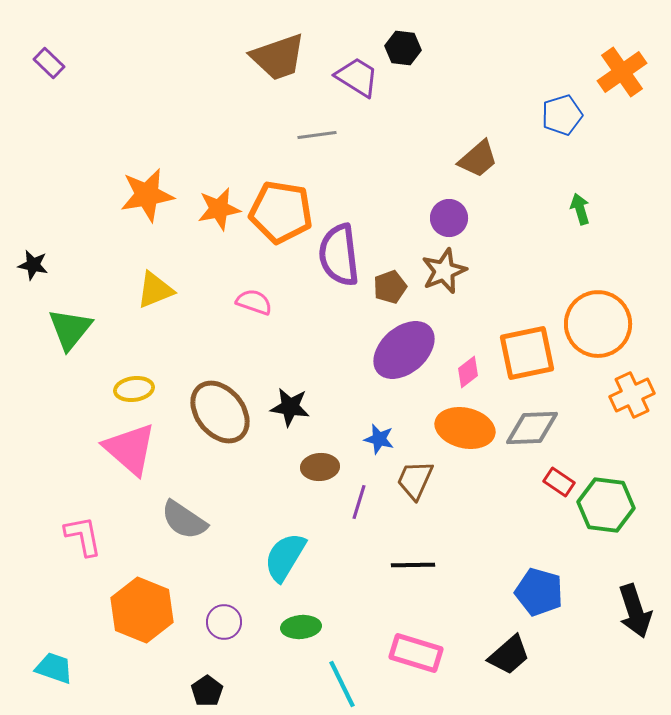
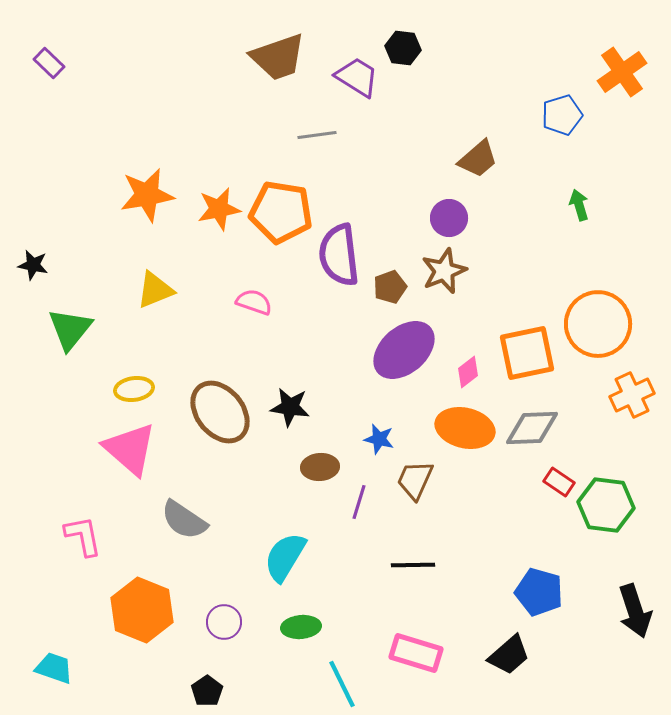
green arrow at (580, 209): moved 1 px left, 4 px up
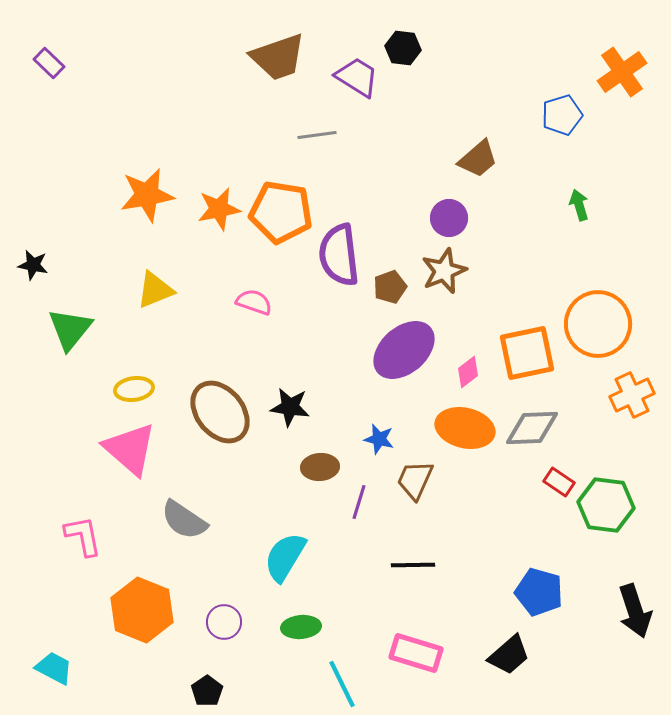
cyan trapezoid at (54, 668): rotated 9 degrees clockwise
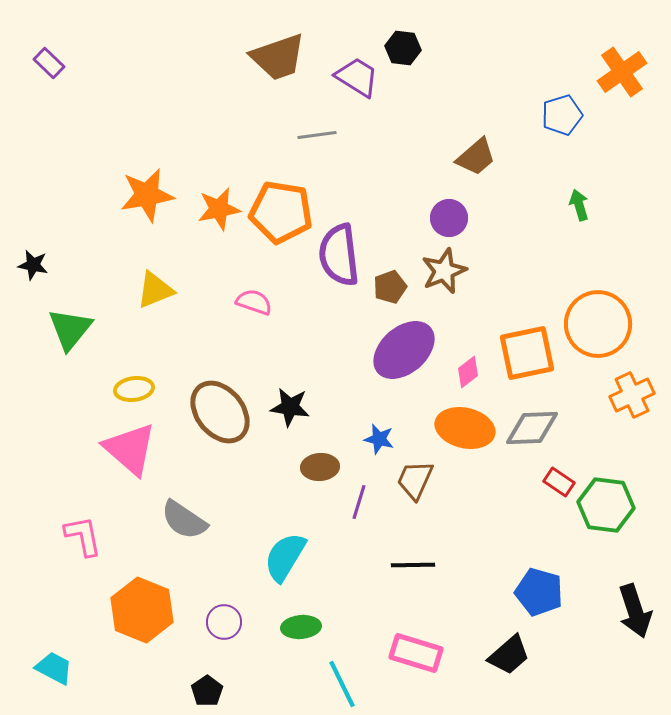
brown trapezoid at (478, 159): moved 2 px left, 2 px up
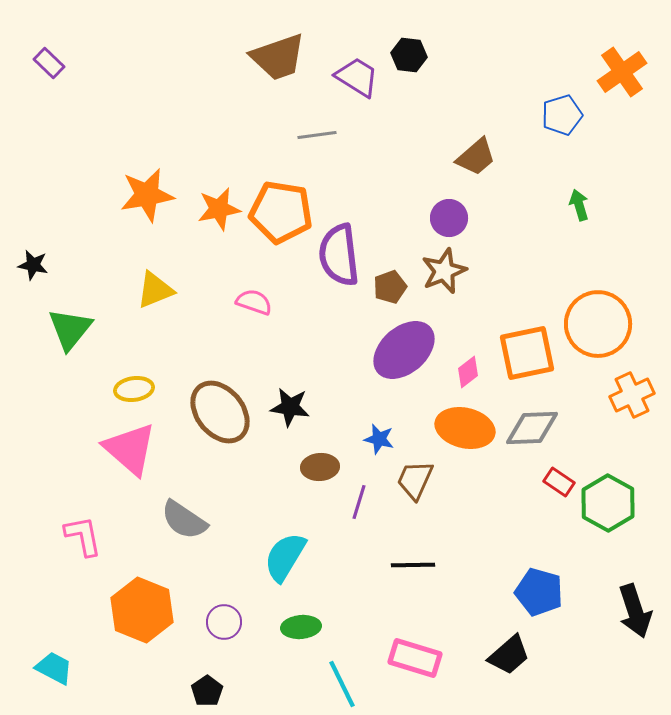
black hexagon at (403, 48): moved 6 px right, 7 px down
green hexagon at (606, 505): moved 2 px right, 2 px up; rotated 22 degrees clockwise
pink rectangle at (416, 653): moved 1 px left, 5 px down
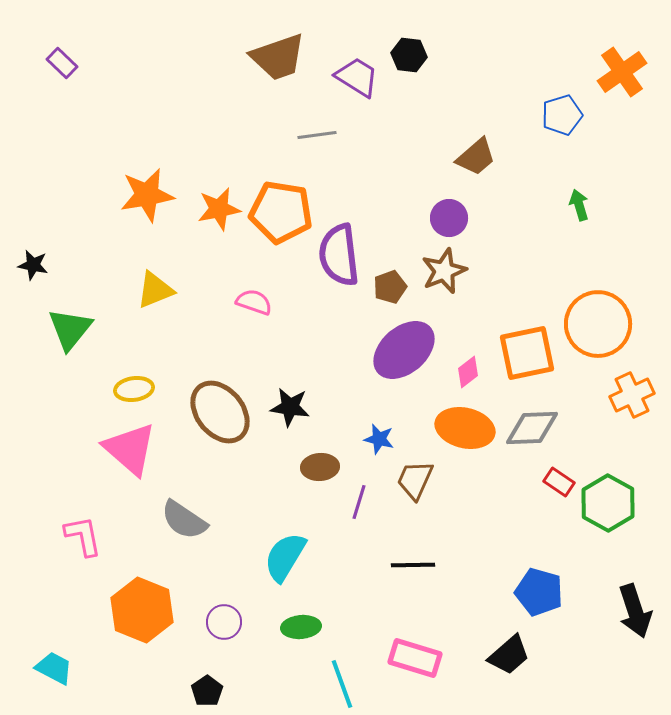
purple rectangle at (49, 63): moved 13 px right
cyan line at (342, 684): rotated 6 degrees clockwise
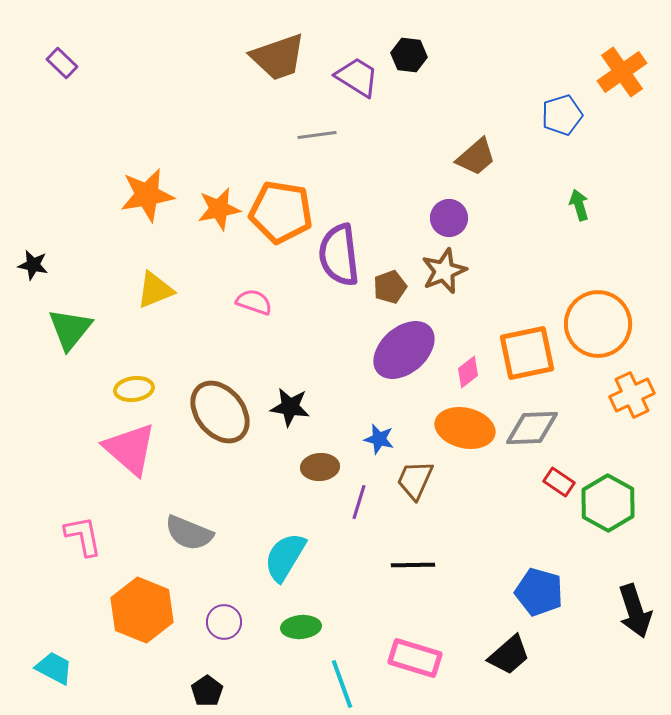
gray semicircle at (184, 520): moved 5 px right, 13 px down; rotated 12 degrees counterclockwise
